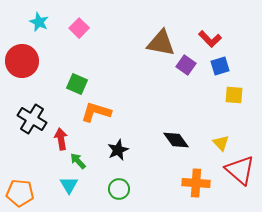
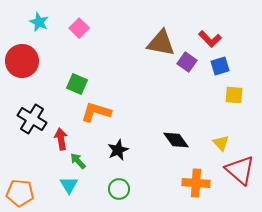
purple square: moved 1 px right, 3 px up
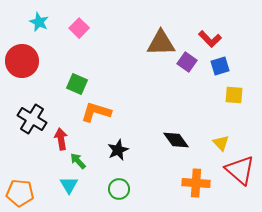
brown triangle: rotated 12 degrees counterclockwise
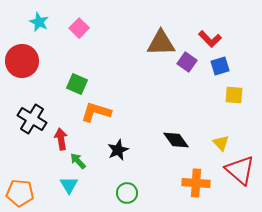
green circle: moved 8 px right, 4 px down
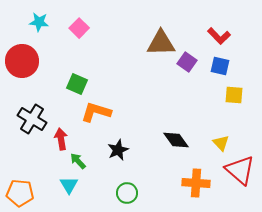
cyan star: rotated 18 degrees counterclockwise
red L-shape: moved 9 px right, 3 px up
blue square: rotated 30 degrees clockwise
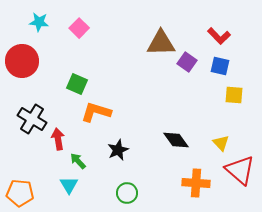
red arrow: moved 3 px left
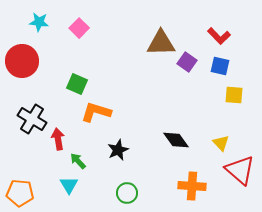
orange cross: moved 4 px left, 3 px down
